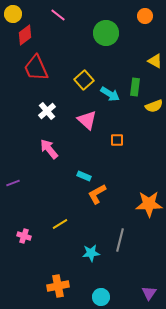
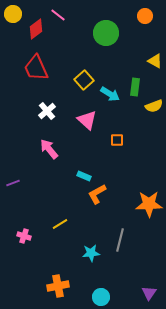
red diamond: moved 11 px right, 6 px up
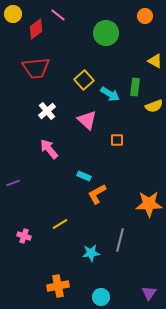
red trapezoid: rotated 72 degrees counterclockwise
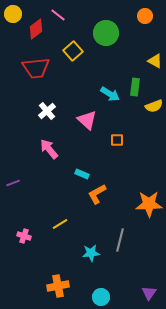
yellow square: moved 11 px left, 29 px up
cyan rectangle: moved 2 px left, 2 px up
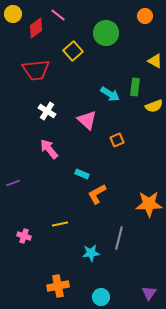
red diamond: moved 1 px up
red trapezoid: moved 2 px down
white cross: rotated 18 degrees counterclockwise
orange square: rotated 24 degrees counterclockwise
yellow line: rotated 21 degrees clockwise
gray line: moved 1 px left, 2 px up
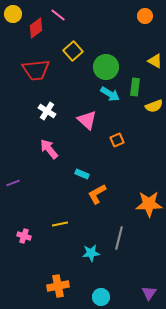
green circle: moved 34 px down
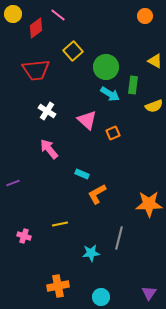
green rectangle: moved 2 px left, 2 px up
orange square: moved 4 px left, 7 px up
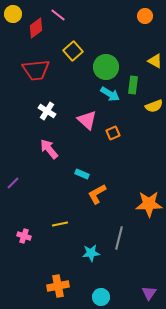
purple line: rotated 24 degrees counterclockwise
